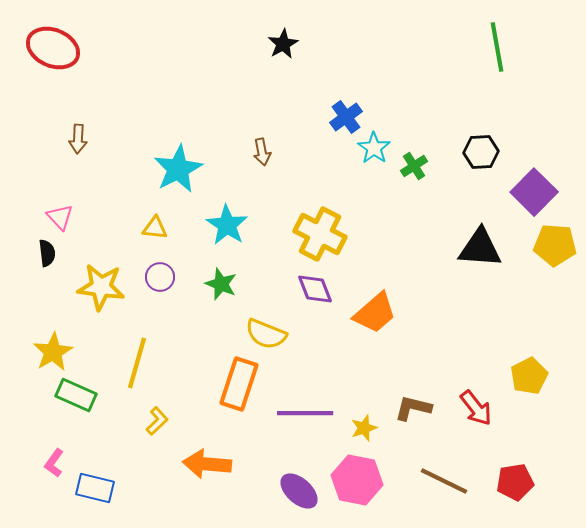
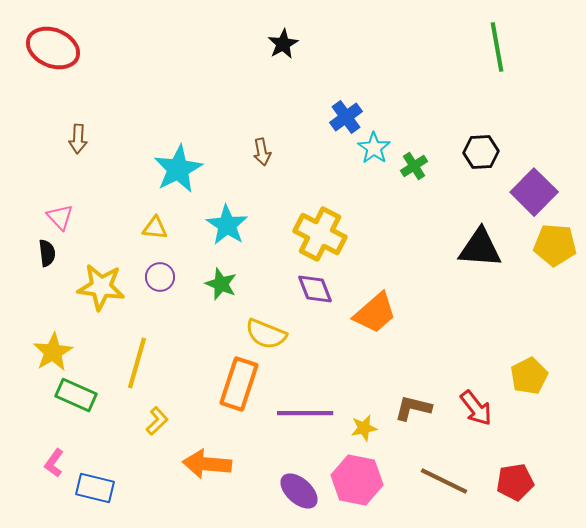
yellow star at (364, 428): rotated 8 degrees clockwise
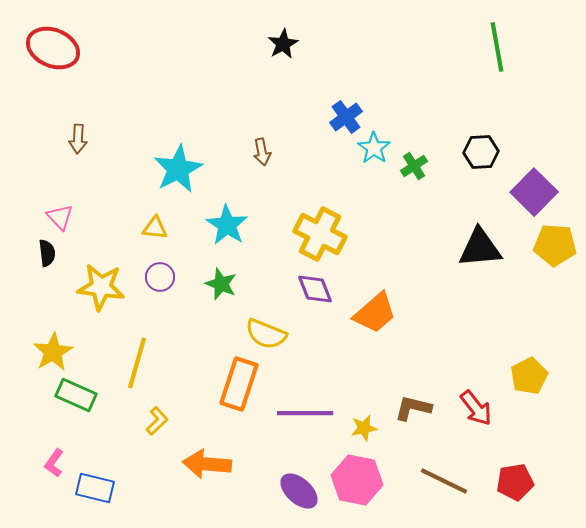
black triangle at (480, 248): rotated 9 degrees counterclockwise
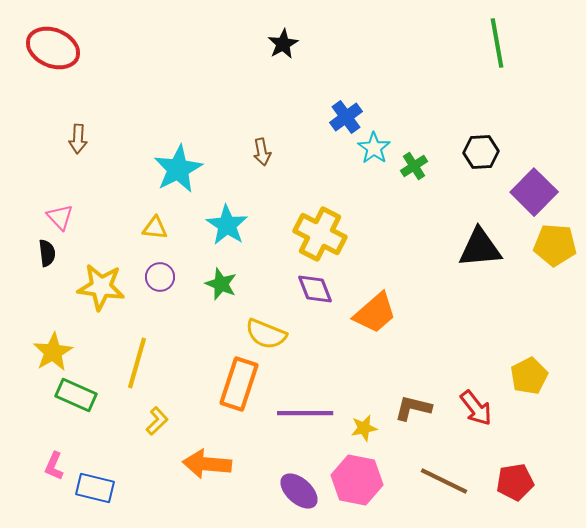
green line at (497, 47): moved 4 px up
pink L-shape at (54, 463): moved 3 px down; rotated 12 degrees counterclockwise
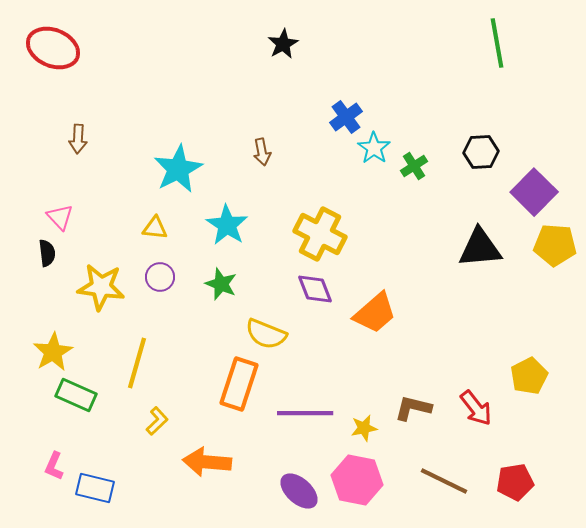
orange arrow at (207, 464): moved 2 px up
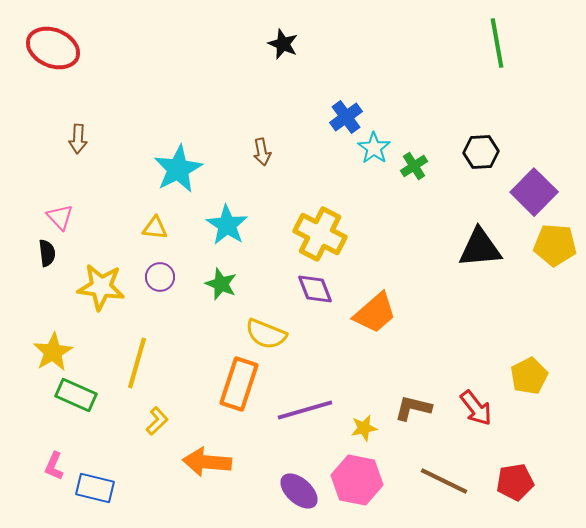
black star at (283, 44): rotated 20 degrees counterclockwise
purple line at (305, 413): moved 3 px up; rotated 16 degrees counterclockwise
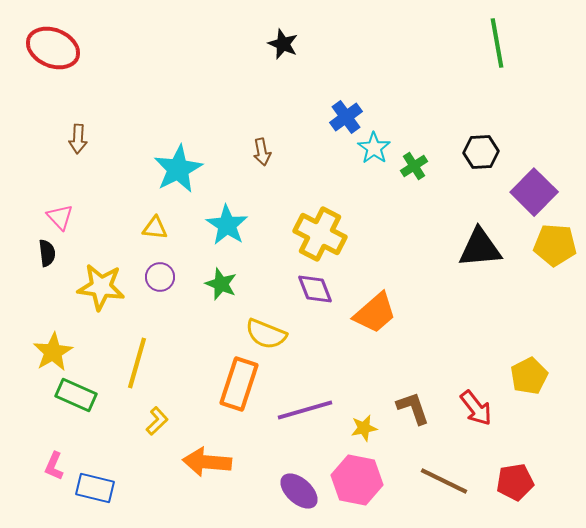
brown L-shape at (413, 408): rotated 57 degrees clockwise
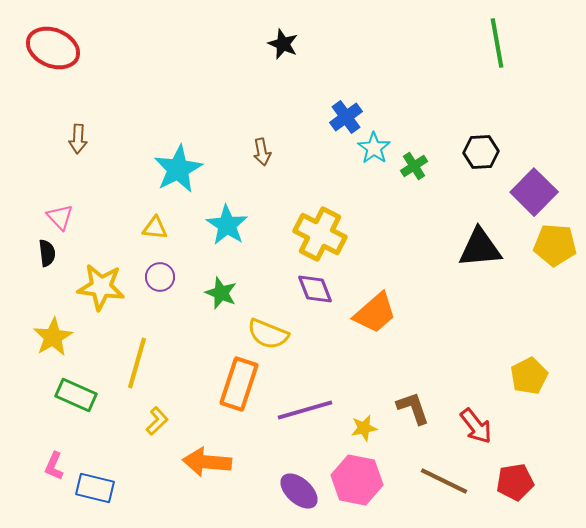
green star at (221, 284): moved 9 px down
yellow semicircle at (266, 334): moved 2 px right
yellow star at (53, 352): moved 15 px up
red arrow at (476, 408): moved 18 px down
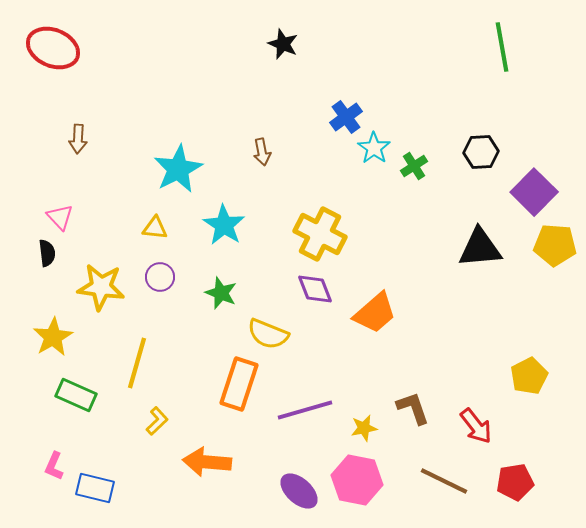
green line at (497, 43): moved 5 px right, 4 px down
cyan star at (227, 225): moved 3 px left
